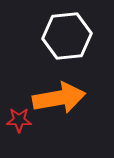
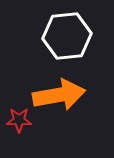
orange arrow: moved 3 px up
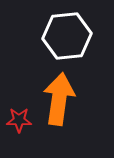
orange arrow: moved 4 px down; rotated 72 degrees counterclockwise
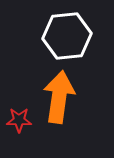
orange arrow: moved 2 px up
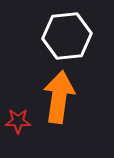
red star: moved 1 px left, 1 px down
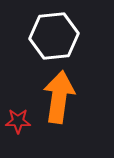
white hexagon: moved 13 px left
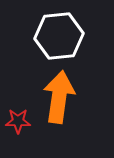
white hexagon: moved 5 px right
